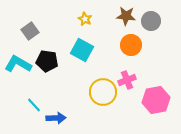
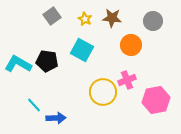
brown star: moved 14 px left, 2 px down
gray circle: moved 2 px right
gray square: moved 22 px right, 15 px up
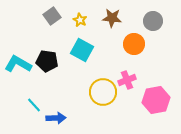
yellow star: moved 5 px left, 1 px down
orange circle: moved 3 px right, 1 px up
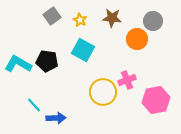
orange circle: moved 3 px right, 5 px up
cyan square: moved 1 px right
